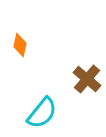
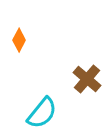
orange diamond: moved 1 px left, 5 px up; rotated 15 degrees clockwise
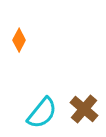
brown cross: moved 3 px left, 30 px down
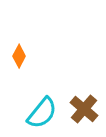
orange diamond: moved 16 px down
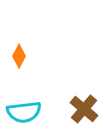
cyan semicircle: moved 18 px left, 1 px up; rotated 44 degrees clockwise
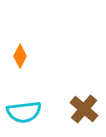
orange diamond: moved 1 px right
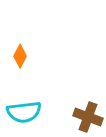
brown cross: moved 4 px right, 8 px down; rotated 20 degrees counterclockwise
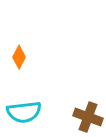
orange diamond: moved 1 px left, 1 px down
